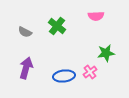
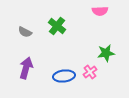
pink semicircle: moved 4 px right, 5 px up
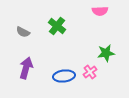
gray semicircle: moved 2 px left
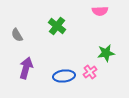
gray semicircle: moved 6 px left, 3 px down; rotated 32 degrees clockwise
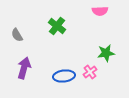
purple arrow: moved 2 px left
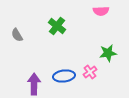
pink semicircle: moved 1 px right
green star: moved 2 px right
purple arrow: moved 10 px right, 16 px down; rotated 15 degrees counterclockwise
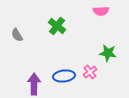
green star: rotated 18 degrees clockwise
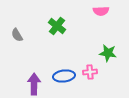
pink cross: rotated 32 degrees clockwise
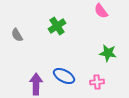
pink semicircle: rotated 56 degrees clockwise
green cross: rotated 18 degrees clockwise
pink cross: moved 7 px right, 10 px down
blue ellipse: rotated 35 degrees clockwise
purple arrow: moved 2 px right
